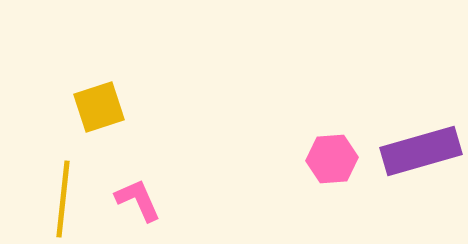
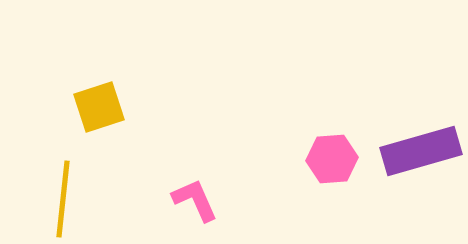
pink L-shape: moved 57 px right
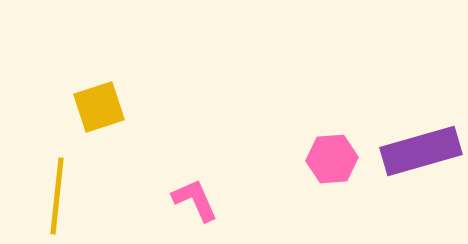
yellow line: moved 6 px left, 3 px up
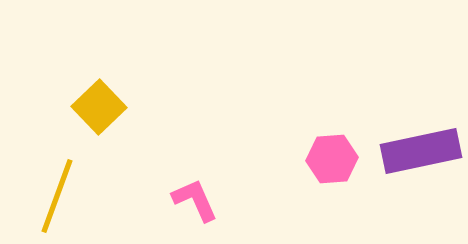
yellow square: rotated 26 degrees counterclockwise
purple rectangle: rotated 4 degrees clockwise
yellow line: rotated 14 degrees clockwise
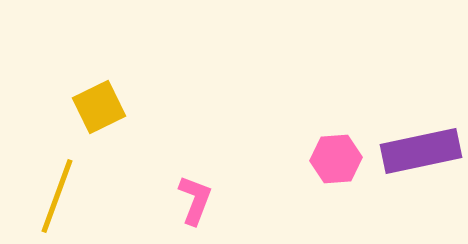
yellow square: rotated 18 degrees clockwise
pink hexagon: moved 4 px right
pink L-shape: rotated 45 degrees clockwise
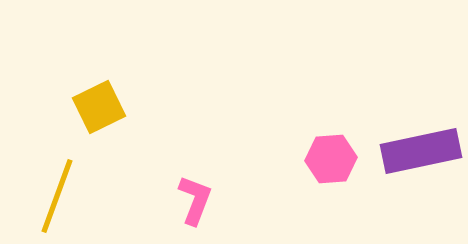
pink hexagon: moved 5 px left
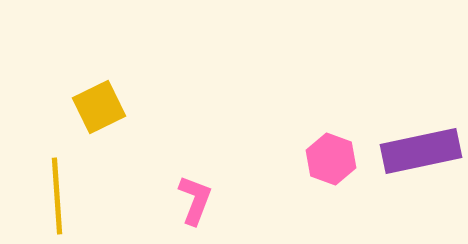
pink hexagon: rotated 24 degrees clockwise
yellow line: rotated 24 degrees counterclockwise
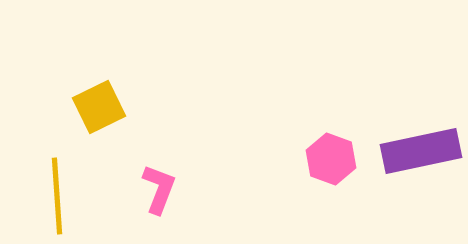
pink L-shape: moved 36 px left, 11 px up
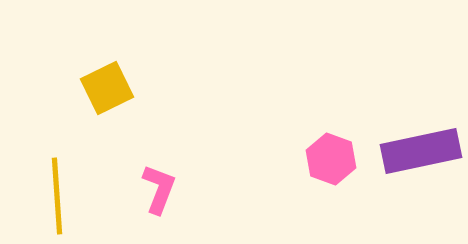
yellow square: moved 8 px right, 19 px up
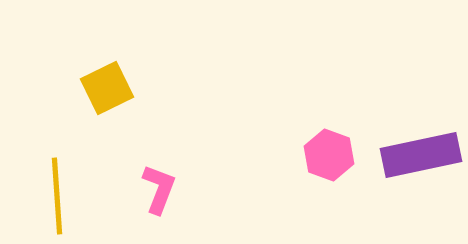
purple rectangle: moved 4 px down
pink hexagon: moved 2 px left, 4 px up
